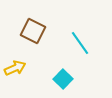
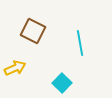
cyan line: rotated 25 degrees clockwise
cyan square: moved 1 px left, 4 px down
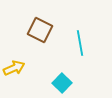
brown square: moved 7 px right, 1 px up
yellow arrow: moved 1 px left
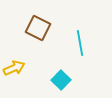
brown square: moved 2 px left, 2 px up
cyan square: moved 1 px left, 3 px up
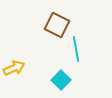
brown square: moved 19 px right, 3 px up
cyan line: moved 4 px left, 6 px down
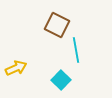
cyan line: moved 1 px down
yellow arrow: moved 2 px right
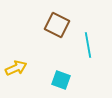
cyan line: moved 12 px right, 5 px up
cyan square: rotated 24 degrees counterclockwise
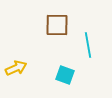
brown square: rotated 25 degrees counterclockwise
cyan square: moved 4 px right, 5 px up
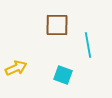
cyan square: moved 2 px left
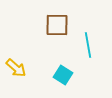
yellow arrow: rotated 65 degrees clockwise
cyan square: rotated 12 degrees clockwise
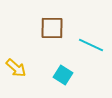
brown square: moved 5 px left, 3 px down
cyan line: moved 3 px right; rotated 55 degrees counterclockwise
